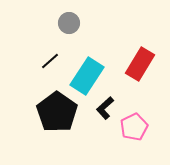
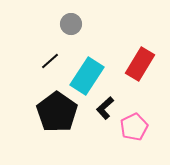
gray circle: moved 2 px right, 1 px down
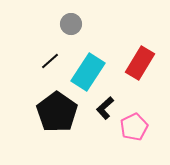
red rectangle: moved 1 px up
cyan rectangle: moved 1 px right, 4 px up
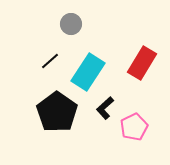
red rectangle: moved 2 px right
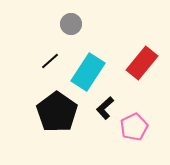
red rectangle: rotated 8 degrees clockwise
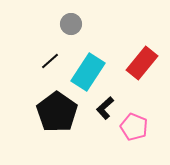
pink pentagon: rotated 24 degrees counterclockwise
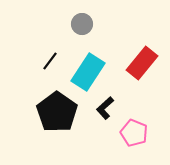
gray circle: moved 11 px right
black line: rotated 12 degrees counterclockwise
pink pentagon: moved 6 px down
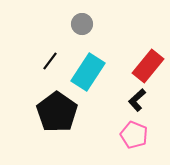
red rectangle: moved 6 px right, 3 px down
black L-shape: moved 32 px right, 8 px up
pink pentagon: moved 2 px down
